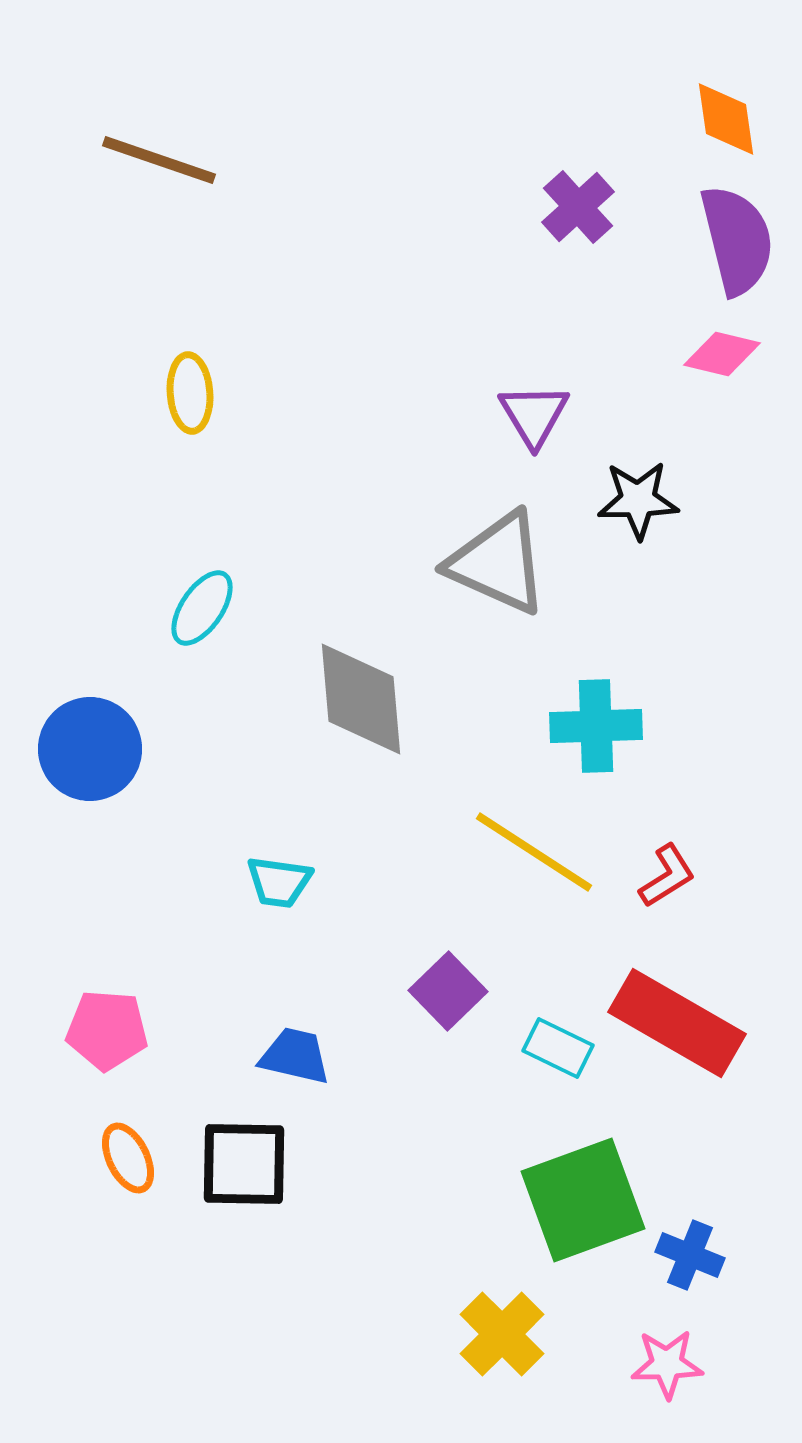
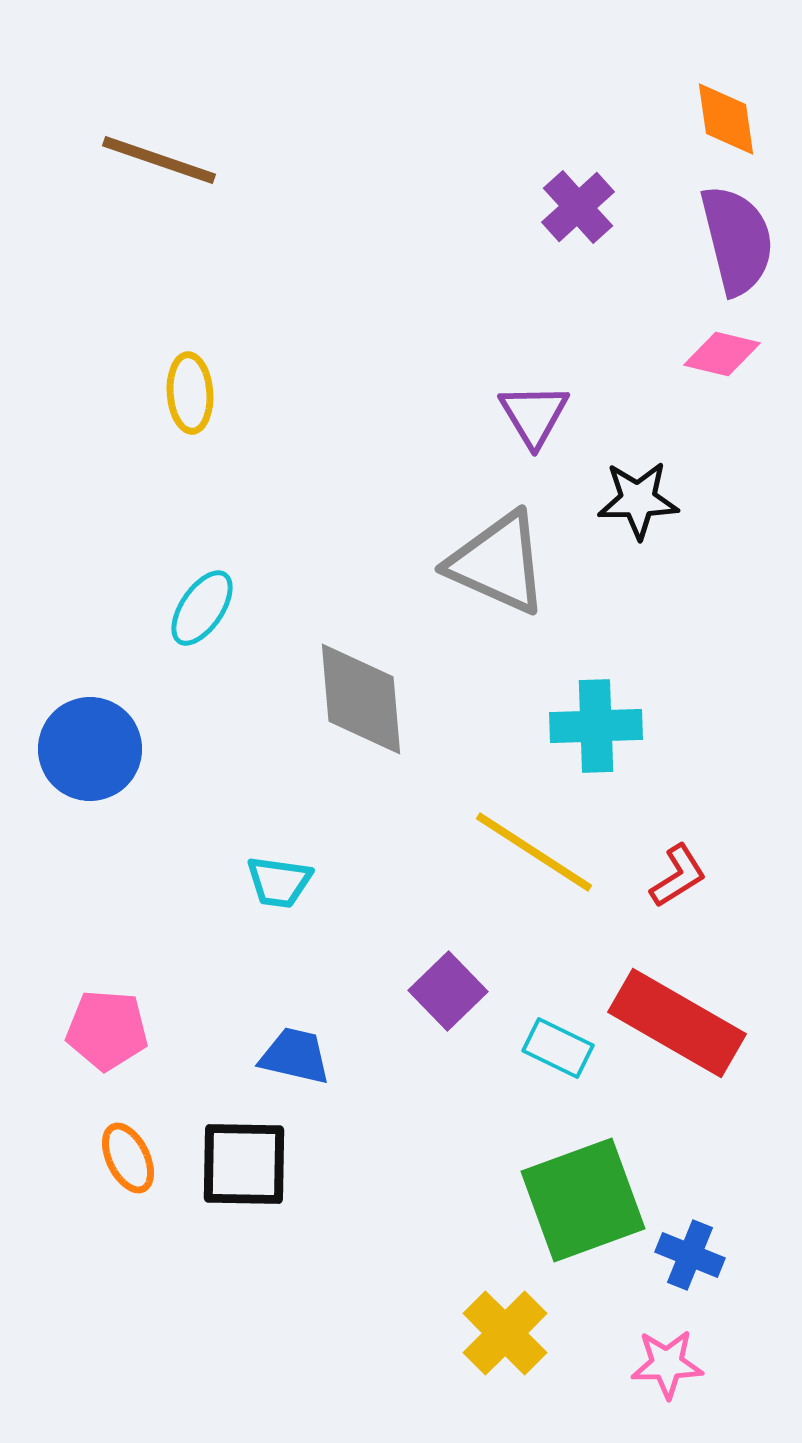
red L-shape: moved 11 px right
yellow cross: moved 3 px right, 1 px up
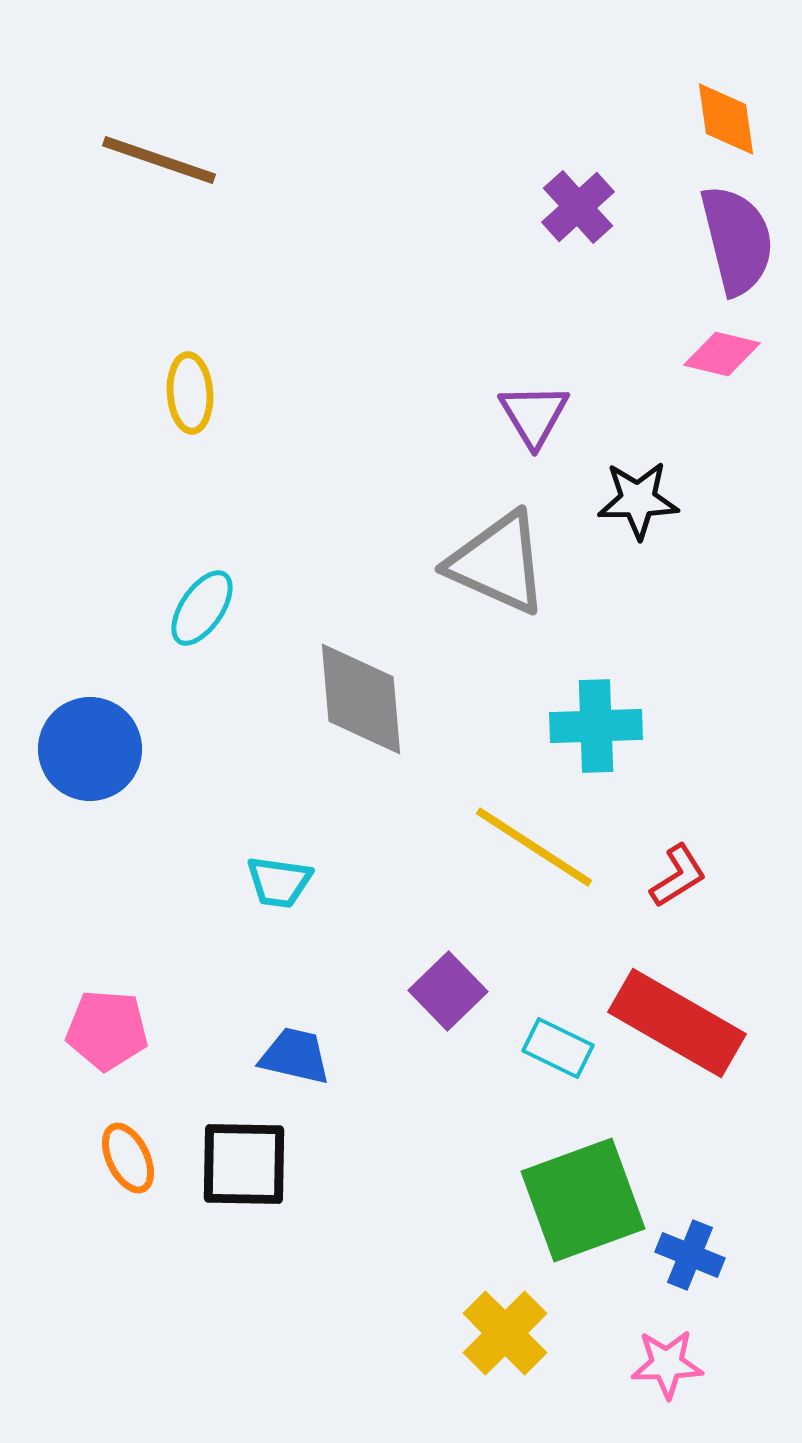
yellow line: moved 5 px up
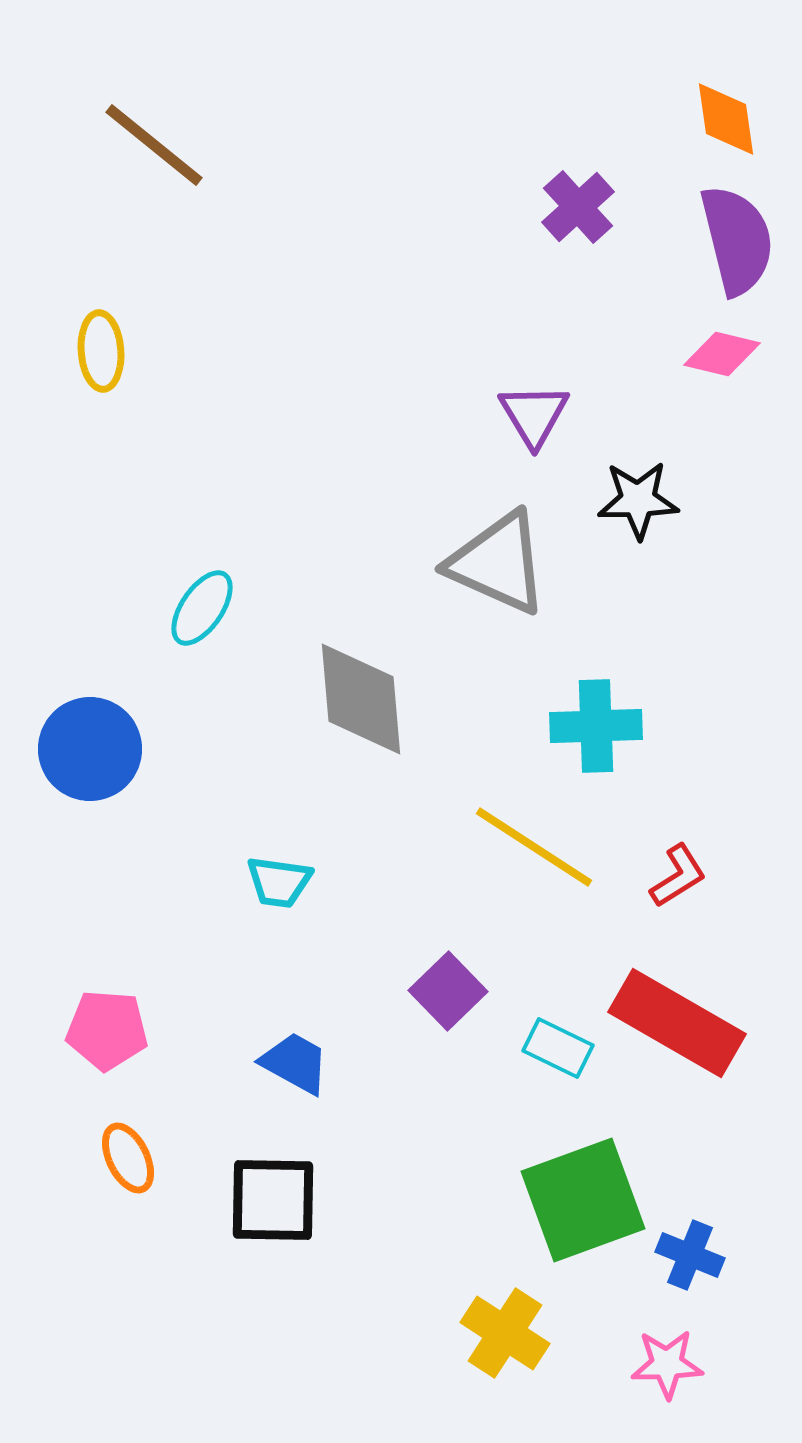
brown line: moved 5 px left, 15 px up; rotated 20 degrees clockwise
yellow ellipse: moved 89 px left, 42 px up
blue trapezoid: moved 7 px down; rotated 16 degrees clockwise
black square: moved 29 px right, 36 px down
yellow cross: rotated 12 degrees counterclockwise
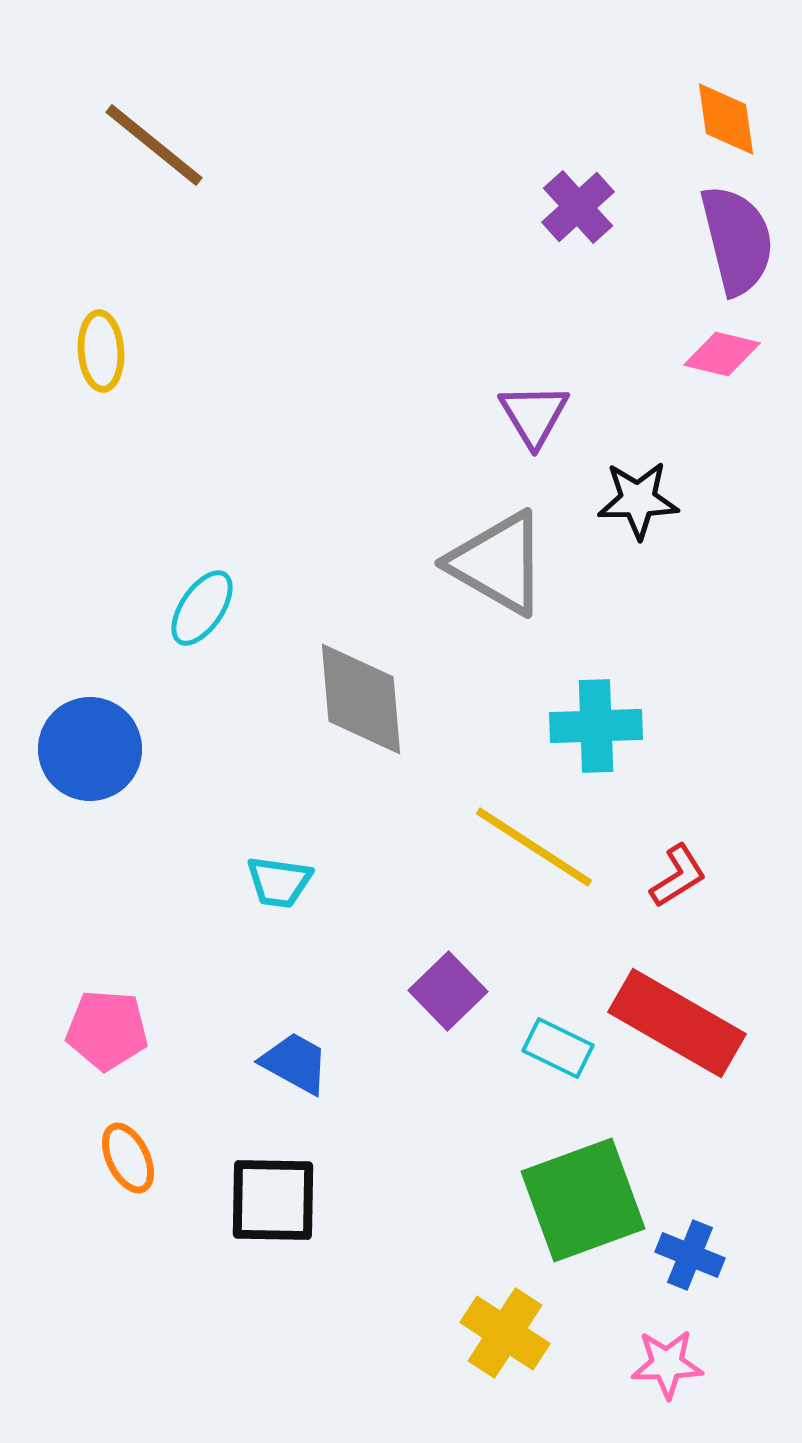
gray triangle: rotated 6 degrees clockwise
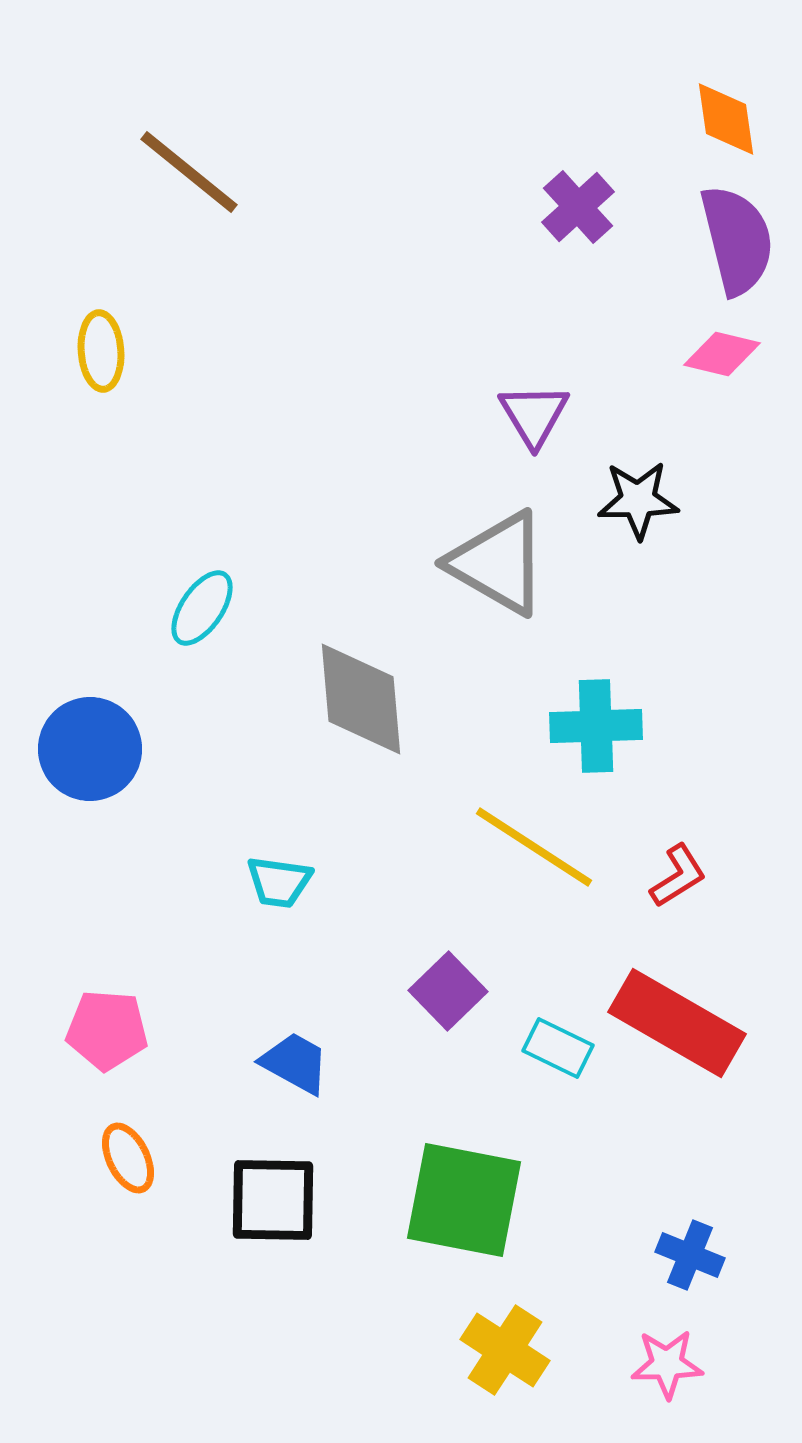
brown line: moved 35 px right, 27 px down
green square: moved 119 px left; rotated 31 degrees clockwise
yellow cross: moved 17 px down
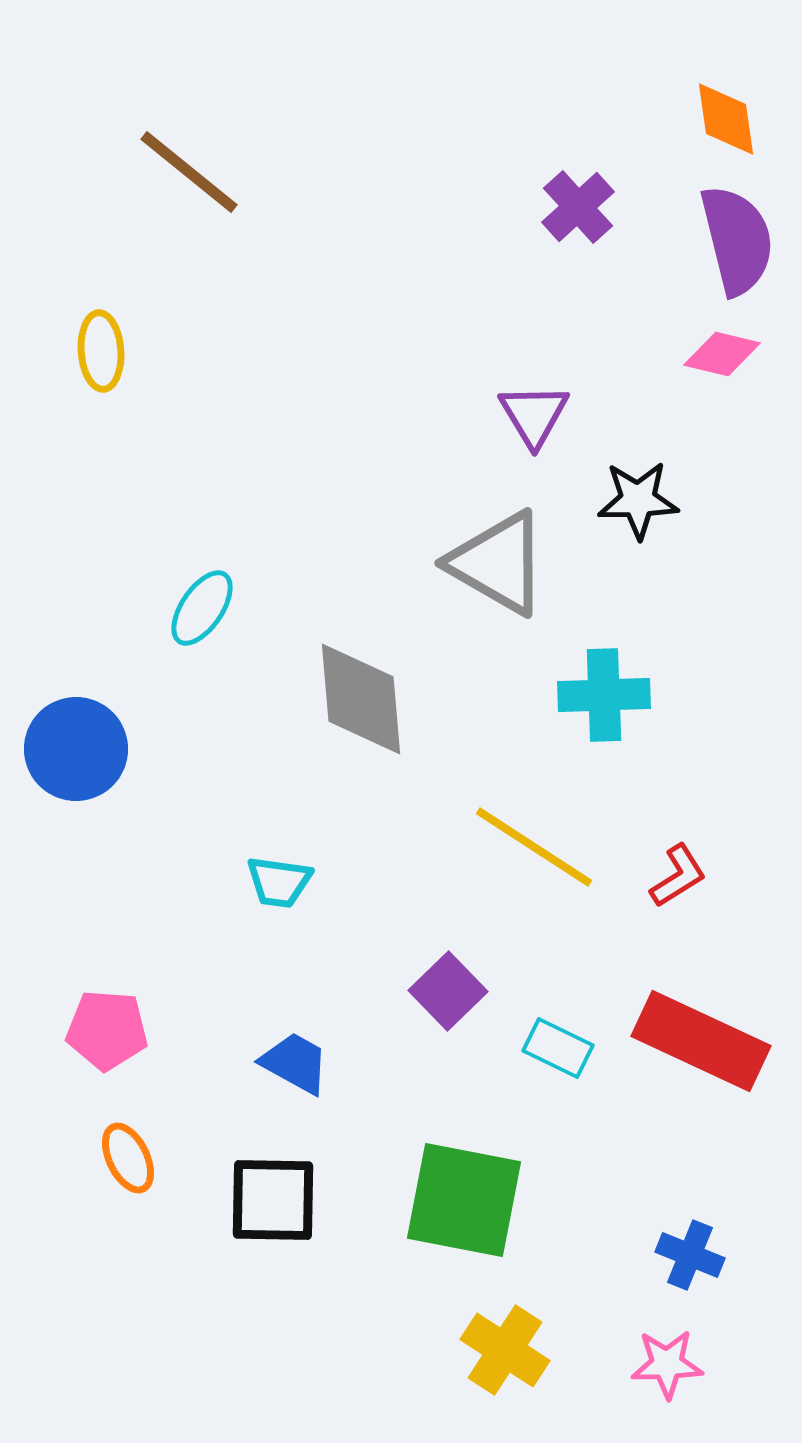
cyan cross: moved 8 px right, 31 px up
blue circle: moved 14 px left
red rectangle: moved 24 px right, 18 px down; rotated 5 degrees counterclockwise
